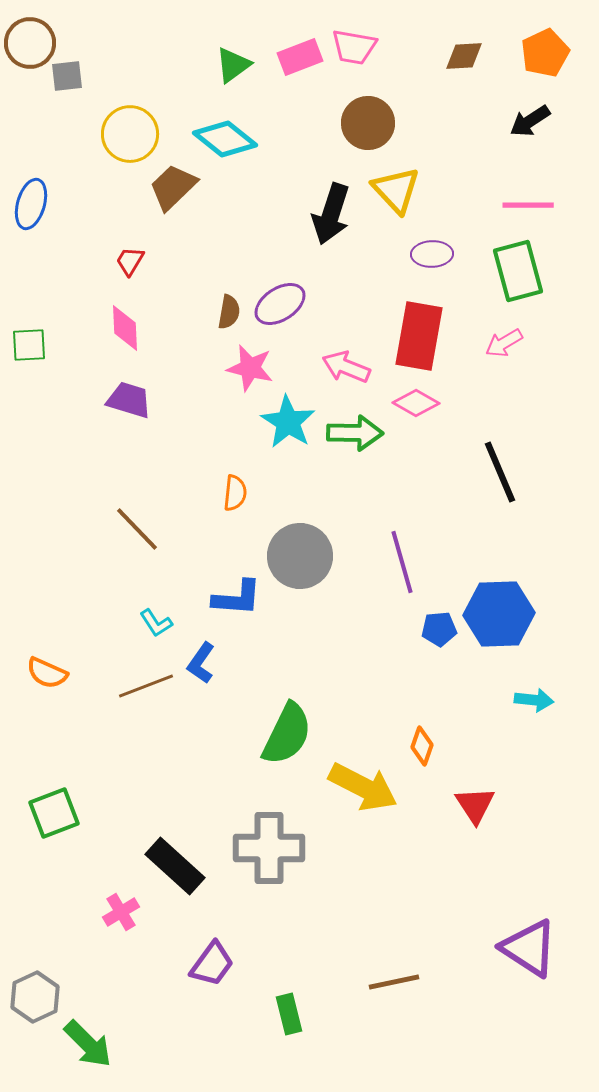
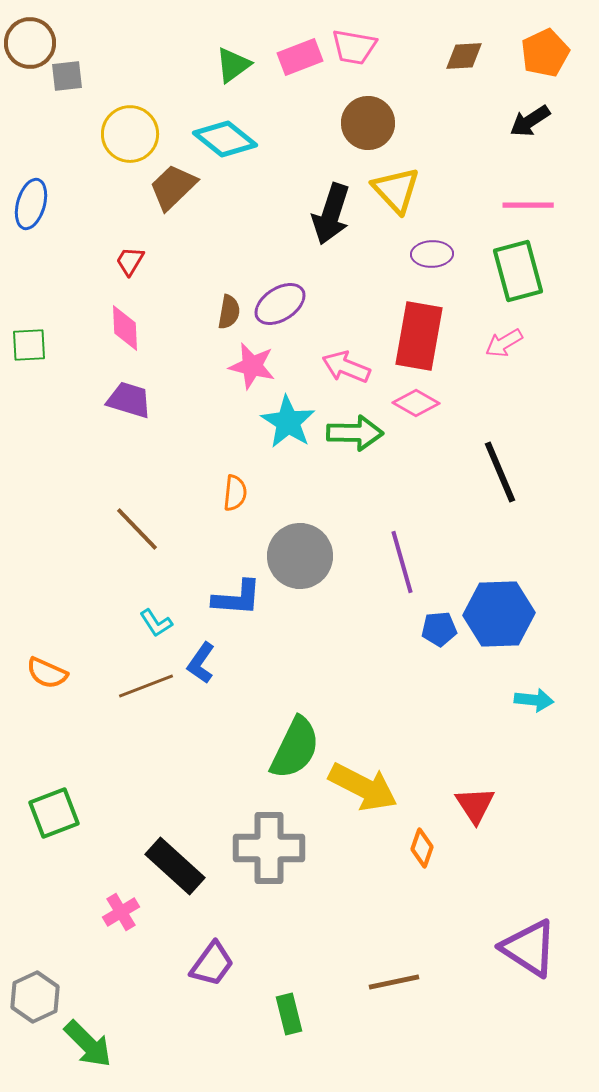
pink star at (250, 368): moved 2 px right, 2 px up
green semicircle at (287, 734): moved 8 px right, 14 px down
orange diamond at (422, 746): moved 102 px down
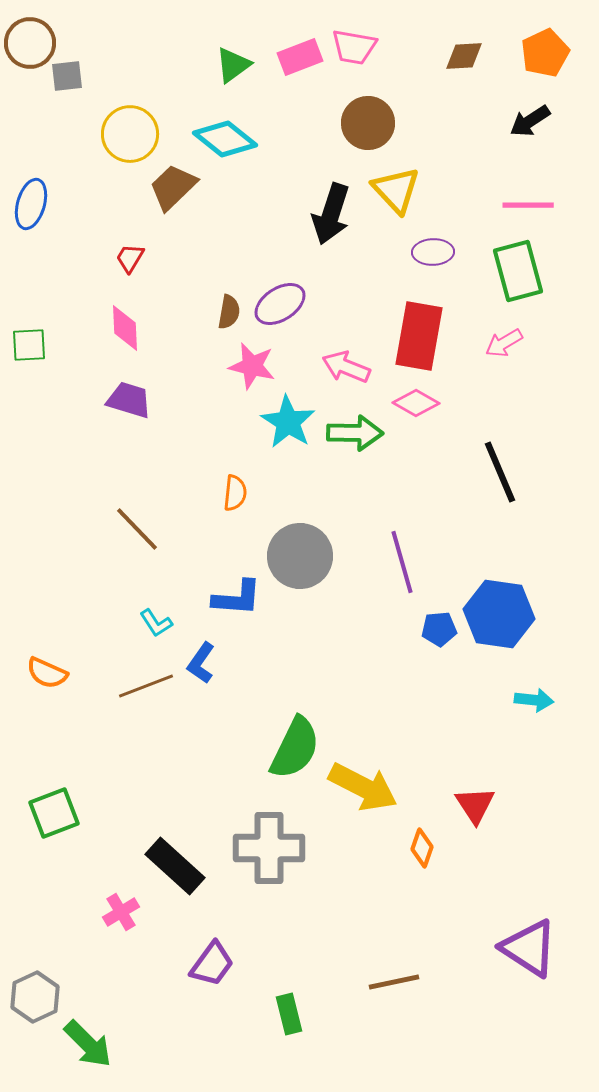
purple ellipse at (432, 254): moved 1 px right, 2 px up
red trapezoid at (130, 261): moved 3 px up
blue hexagon at (499, 614): rotated 10 degrees clockwise
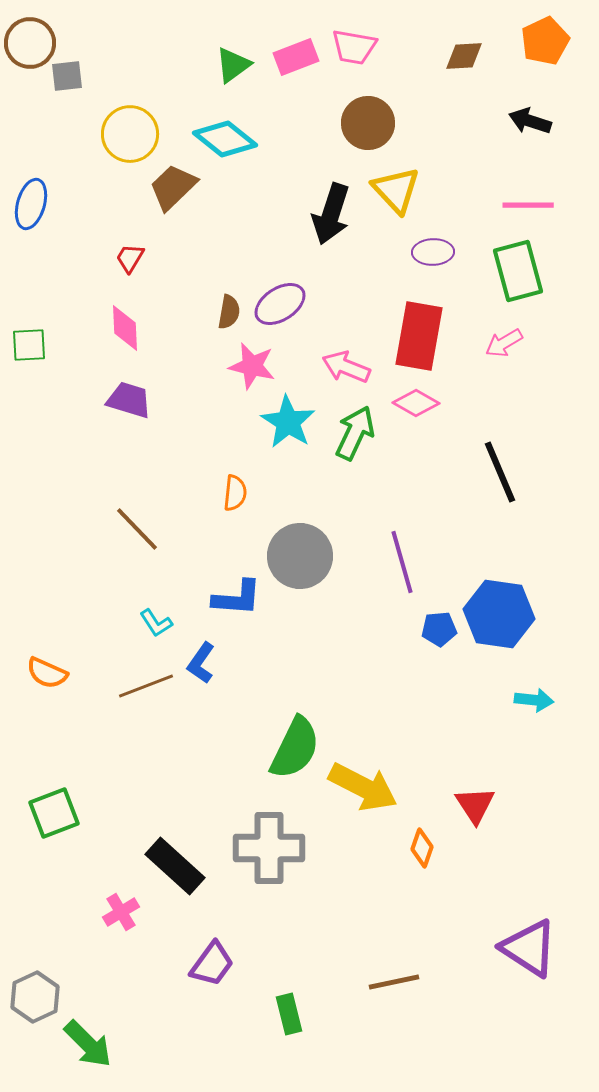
orange pentagon at (545, 53): moved 12 px up
pink rectangle at (300, 57): moved 4 px left
black arrow at (530, 121): rotated 51 degrees clockwise
green arrow at (355, 433): rotated 66 degrees counterclockwise
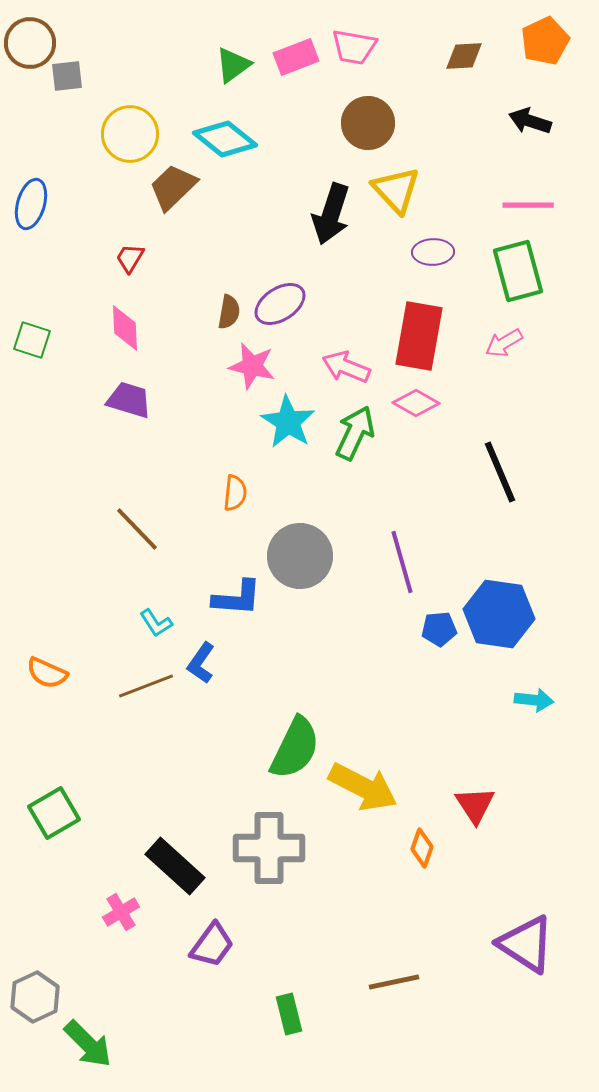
green square at (29, 345): moved 3 px right, 5 px up; rotated 21 degrees clockwise
green square at (54, 813): rotated 9 degrees counterclockwise
purple triangle at (529, 948): moved 3 px left, 4 px up
purple trapezoid at (212, 964): moved 19 px up
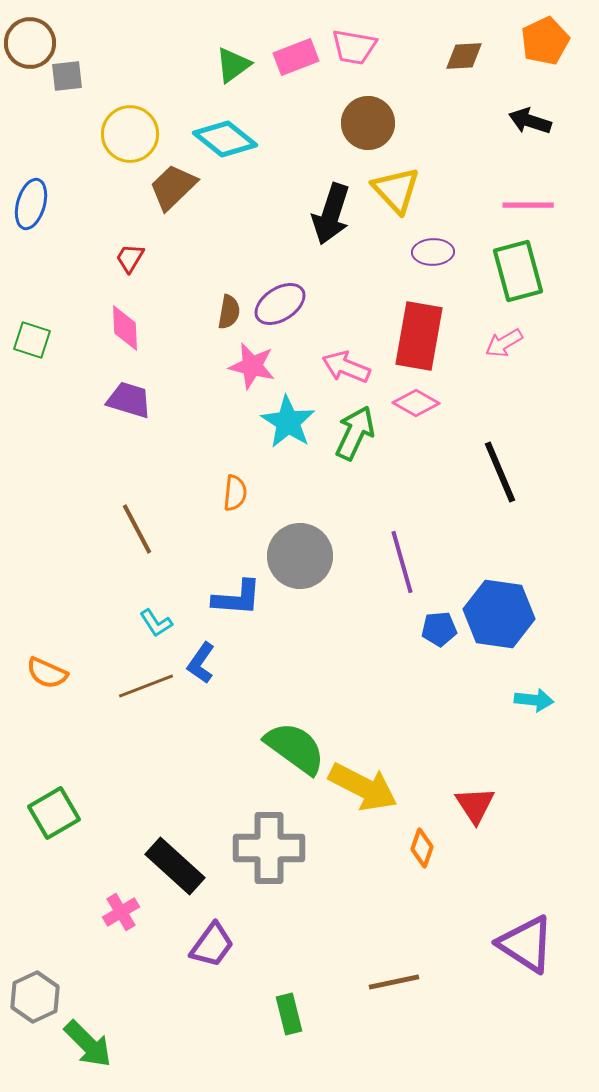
brown line at (137, 529): rotated 16 degrees clockwise
green semicircle at (295, 748): rotated 80 degrees counterclockwise
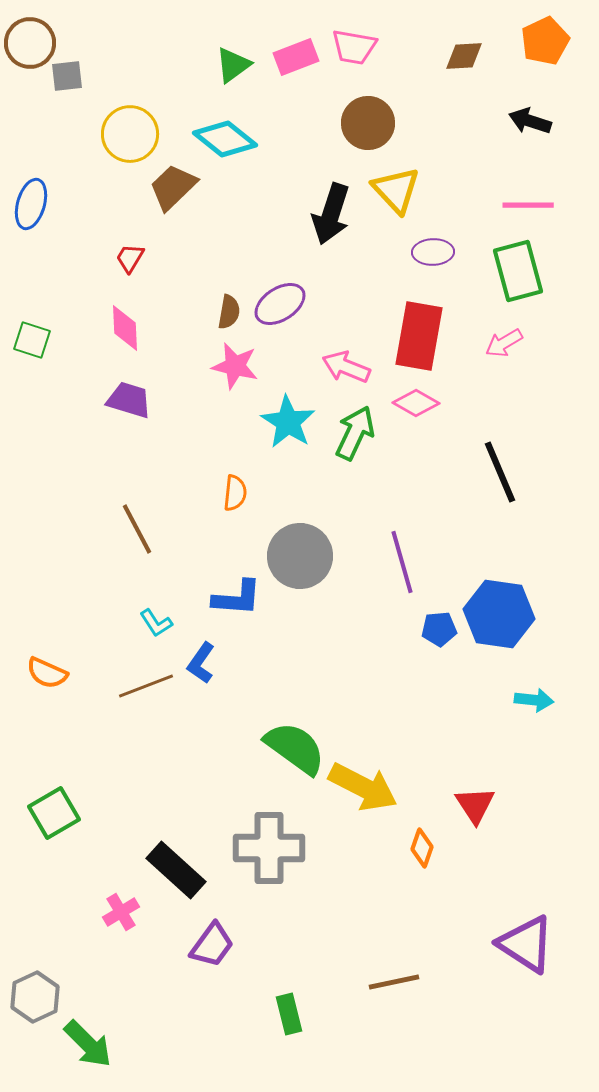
pink star at (252, 366): moved 17 px left
black rectangle at (175, 866): moved 1 px right, 4 px down
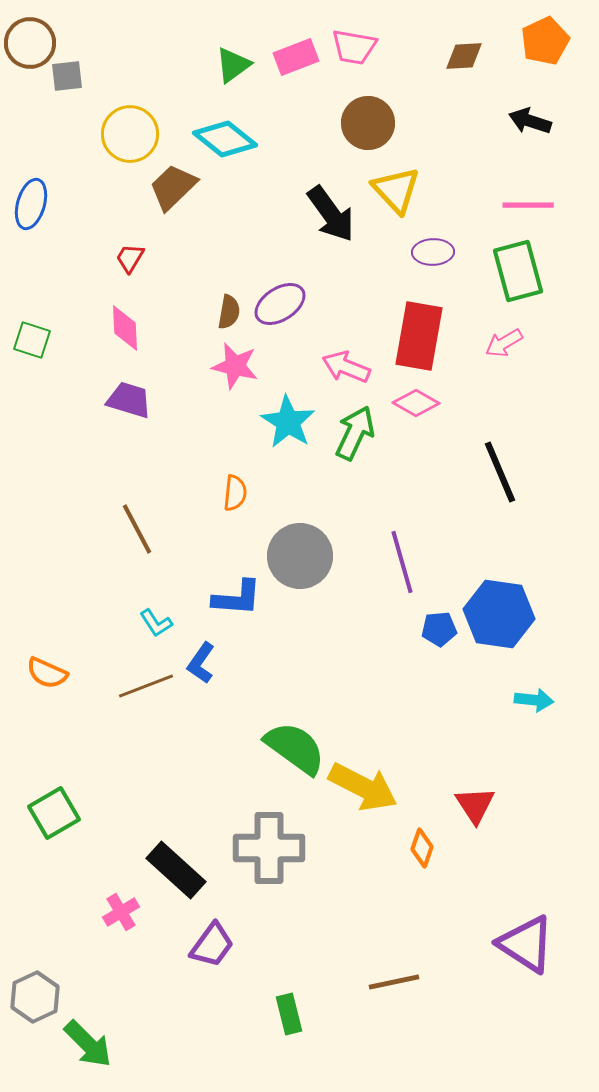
black arrow at (331, 214): rotated 54 degrees counterclockwise
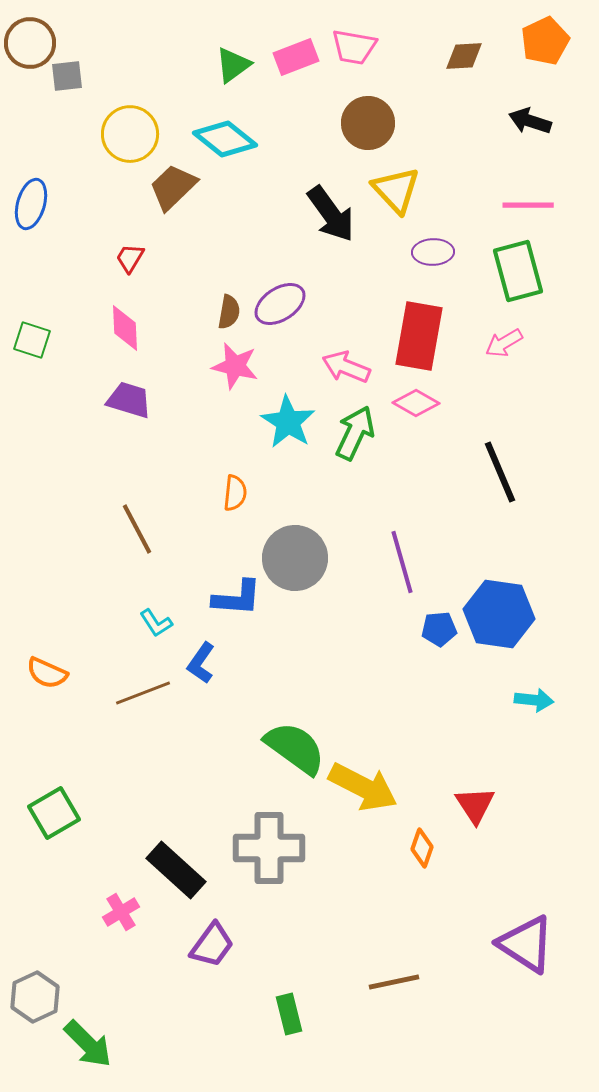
gray circle at (300, 556): moved 5 px left, 2 px down
brown line at (146, 686): moved 3 px left, 7 px down
